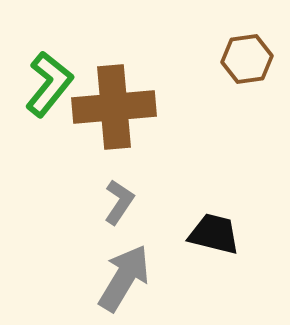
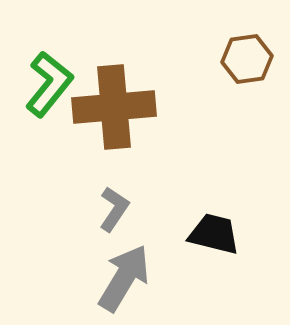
gray L-shape: moved 5 px left, 7 px down
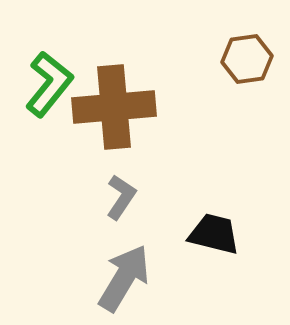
gray L-shape: moved 7 px right, 12 px up
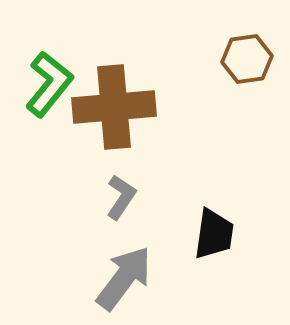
black trapezoid: rotated 84 degrees clockwise
gray arrow: rotated 6 degrees clockwise
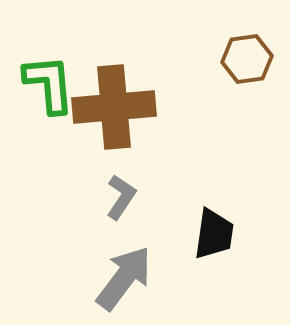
green L-shape: rotated 44 degrees counterclockwise
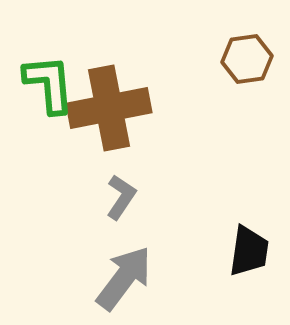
brown cross: moved 5 px left, 1 px down; rotated 6 degrees counterclockwise
black trapezoid: moved 35 px right, 17 px down
